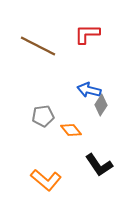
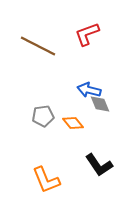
red L-shape: rotated 20 degrees counterclockwise
gray diamond: moved 1 px left, 1 px up; rotated 55 degrees counterclockwise
orange diamond: moved 2 px right, 7 px up
orange L-shape: rotated 28 degrees clockwise
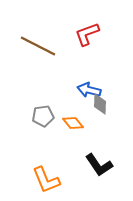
gray diamond: rotated 25 degrees clockwise
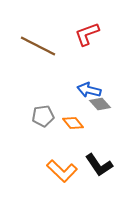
gray diamond: rotated 45 degrees counterclockwise
orange L-shape: moved 16 px right, 9 px up; rotated 24 degrees counterclockwise
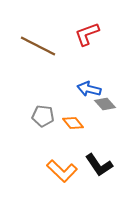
blue arrow: moved 1 px up
gray diamond: moved 5 px right
gray pentagon: rotated 15 degrees clockwise
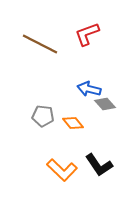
brown line: moved 2 px right, 2 px up
orange L-shape: moved 1 px up
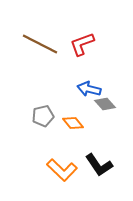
red L-shape: moved 5 px left, 10 px down
gray pentagon: rotated 20 degrees counterclockwise
